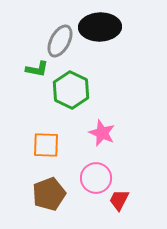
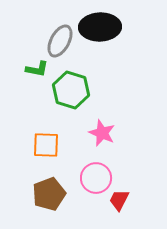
green hexagon: rotated 9 degrees counterclockwise
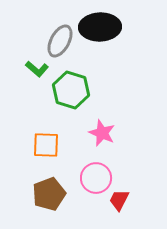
green L-shape: rotated 30 degrees clockwise
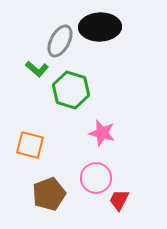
pink star: rotated 8 degrees counterclockwise
orange square: moved 16 px left; rotated 12 degrees clockwise
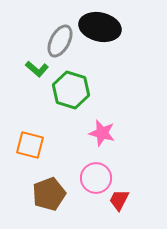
black ellipse: rotated 15 degrees clockwise
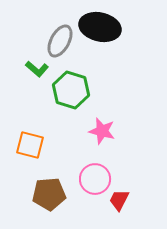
pink star: moved 2 px up
pink circle: moved 1 px left, 1 px down
brown pentagon: rotated 16 degrees clockwise
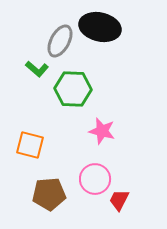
green hexagon: moved 2 px right, 1 px up; rotated 15 degrees counterclockwise
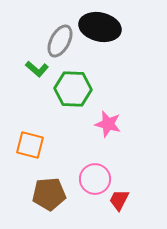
pink star: moved 6 px right, 7 px up
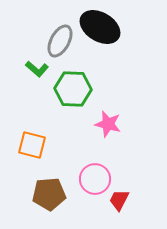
black ellipse: rotated 18 degrees clockwise
orange square: moved 2 px right
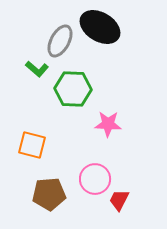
pink star: rotated 12 degrees counterclockwise
